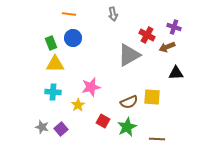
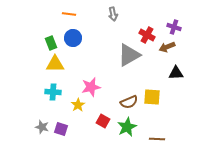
purple square: rotated 32 degrees counterclockwise
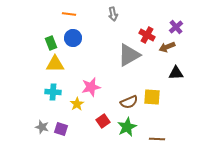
purple cross: moved 2 px right; rotated 32 degrees clockwise
yellow star: moved 1 px left, 1 px up
red square: rotated 24 degrees clockwise
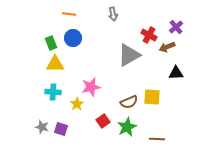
red cross: moved 2 px right
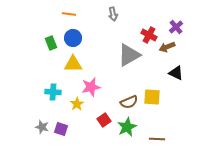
yellow triangle: moved 18 px right
black triangle: rotated 28 degrees clockwise
red square: moved 1 px right, 1 px up
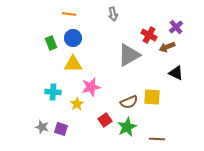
red square: moved 1 px right
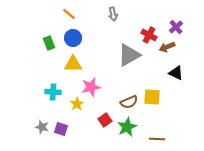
orange line: rotated 32 degrees clockwise
green rectangle: moved 2 px left
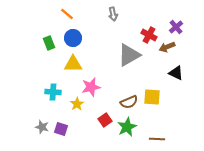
orange line: moved 2 px left
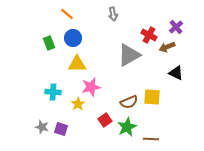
yellow triangle: moved 4 px right
yellow star: moved 1 px right
brown line: moved 6 px left
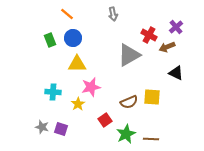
green rectangle: moved 1 px right, 3 px up
green star: moved 1 px left, 7 px down
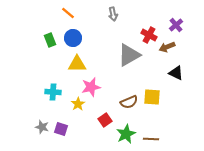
orange line: moved 1 px right, 1 px up
purple cross: moved 2 px up
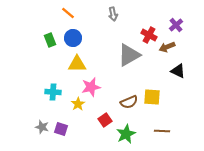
black triangle: moved 2 px right, 2 px up
brown line: moved 11 px right, 8 px up
